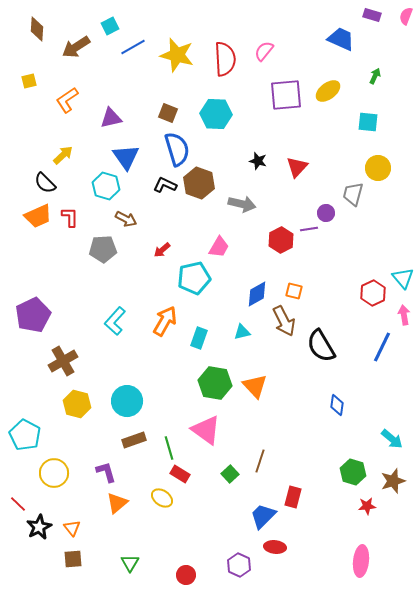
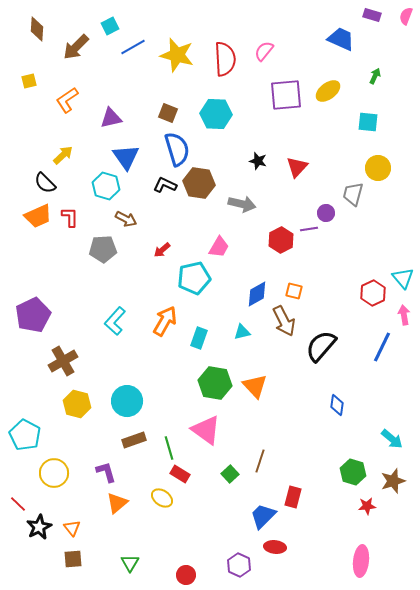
brown arrow at (76, 47): rotated 12 degrees counterclockwise
brown hexagon at (199, 183): rotated 12 degrees counterclockwise
black semicircle at (321, 346): rotated 72 degrees clockwise
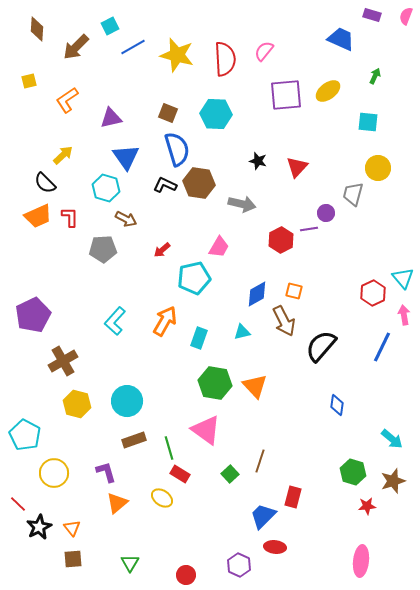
cyan hexagon at (106, 186): moved 2 px down
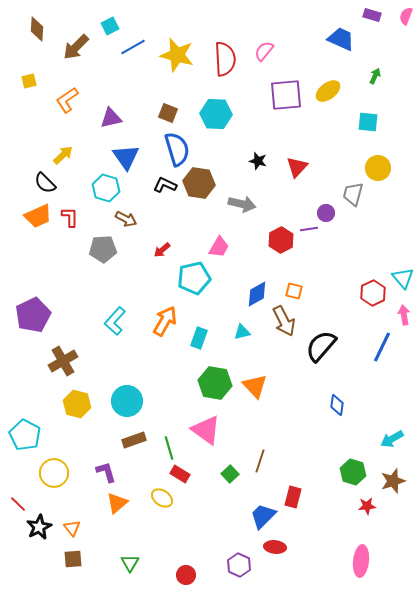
cyan arrow at (392, 439): rotated 110 degrees clockwise
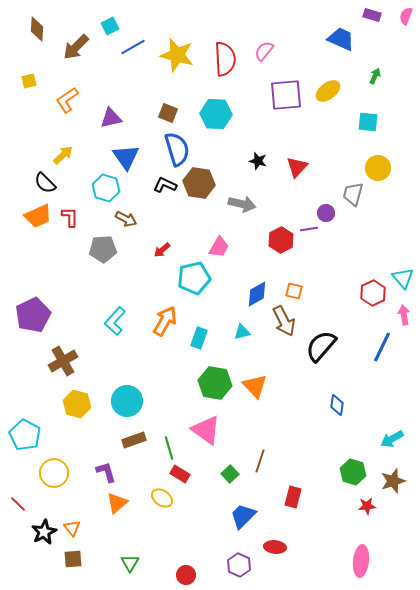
blue trapezoid at (263, 516): moved 20 px left
black star at (39, 527): moved 5 px right, 5 px down
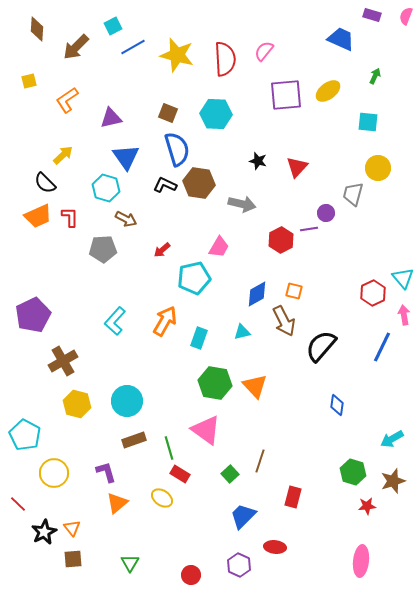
cyan square at (110, 26): moved 3 px right
red circle at (186, 575): moved 5 px right
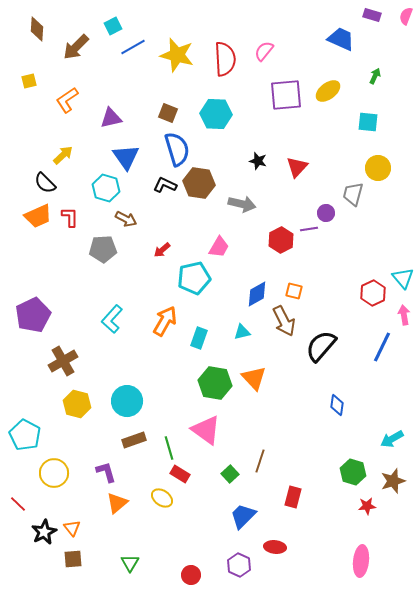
cyan L-shape at (115, 321): moved 3 px left, 2 px up
orange triangle at (255, 386): moved 1 px left, 8 px up
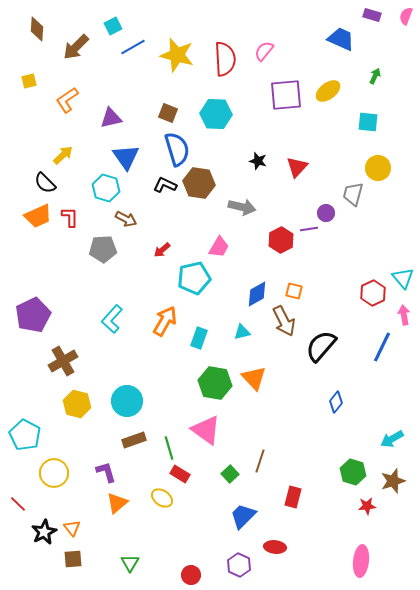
gray arrow at (242, 204): moved 3 px down
blue diamond at (337, 405): moved 1 px left, 3 px up; rotated 30 degrees clockwise
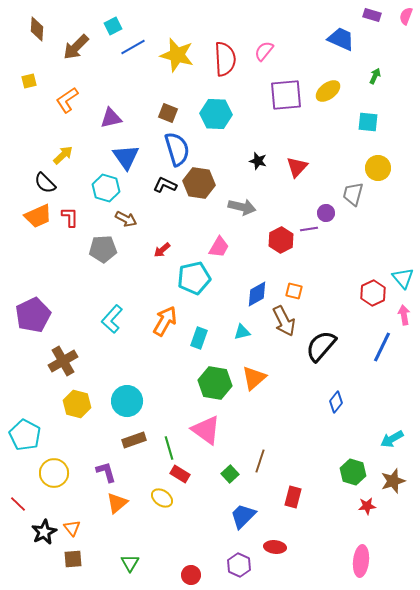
orange triangle at (254, 378): rotated 32 degrees clockwise
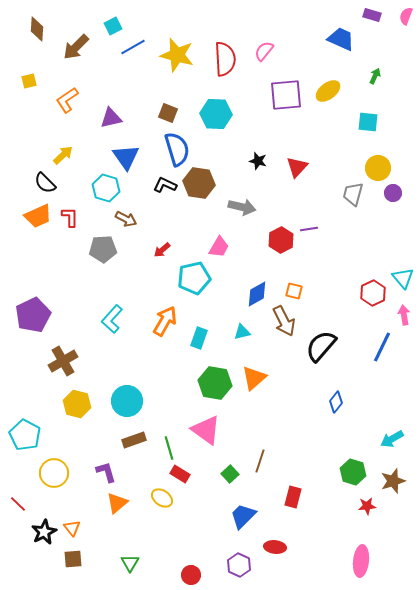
purple circle at (326, 213): moved 67 px right, 20 px up
